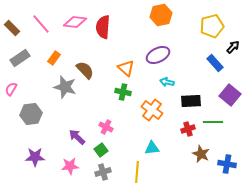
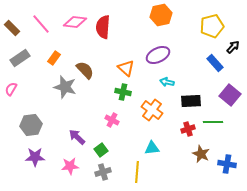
gray hexagon: moved 11 px down
pink cross: moved 6 px right, 7 px up
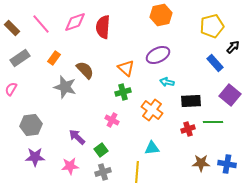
pink diamond: rotated 25 degrees counterclockwise
green cross: rotated 28 degrees counterclockwise
brown star: moved 9 px down; rotated 24 degrees counterclockwise
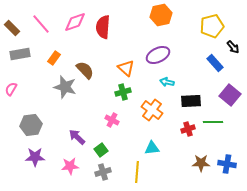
black arrow: rotated 96 degrees clockwise
gray rectangle: moved 4 px up; rotated 24 degrees clockwise
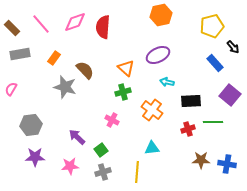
brown star: moved 3 px up
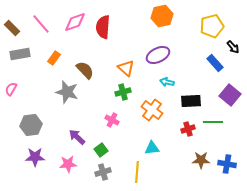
orange hexagon: moved 1 px right, 1 px down
gray star: moved 2 px right, 5 px down
pink star: moved 2 px left, 2 px up
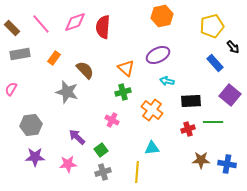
cyan arrow: moved 1 px up
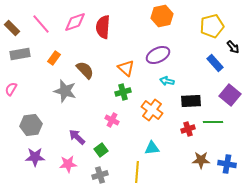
gray star: moved 2 px left, 1 px up
gray cross: moved 3 px left, 3 px down
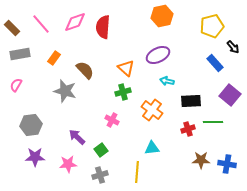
pink semicircle: moved 5 px right, 4 px up
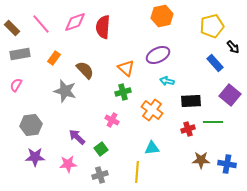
green square: moved 1 px up
